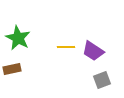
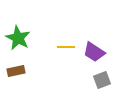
purple trapezoid: moved 1 px right, 1 px down
brown rectangle: moved 4 px right, 2 px down
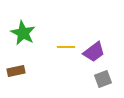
green star: moved 5 px right, 5 px up
purple trapezoid: rotated 70 degrees counterclockwise
gray square: moved 1 px right, 1 px up
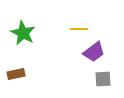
yellow line: moved 13 px right, 18 px up
brown rectangle: moved 3 px down
gray square: rotated 18 degrees clockwise
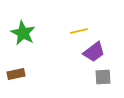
yellow line: moved 2 px down; rotated 12 degrees counterclockwise
gray square: moved 2 px up
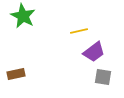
green star: moved 17 px up
gray square: rotated 12 degrees clockwise
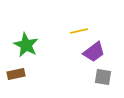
green star: moved 3 px right, 29 px down
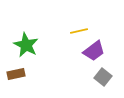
purple trapezoid: moved 1 px up
gray square: rotated 30 degrees clockwise
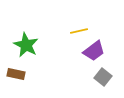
brown rectangle: rotated 24 degrees clockwise
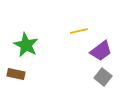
purple trapezoid: moved 7 px right
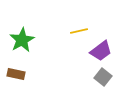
green star: moved 4 px left, 5 px up; rotated 15 degrees clockwise
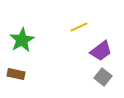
yellow line: moved 4 px up; rotated 12 degrees counterclockwise
